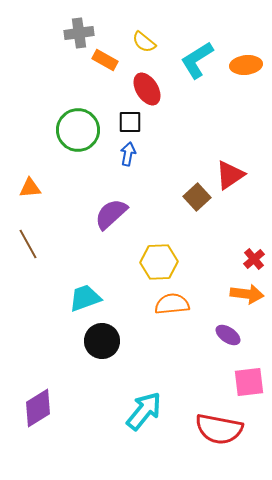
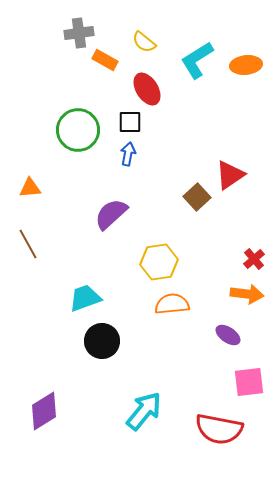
yellow hexagon: rotated 6 degrees counterclockwise
purple diamond: moved 6 px right, 3 px down
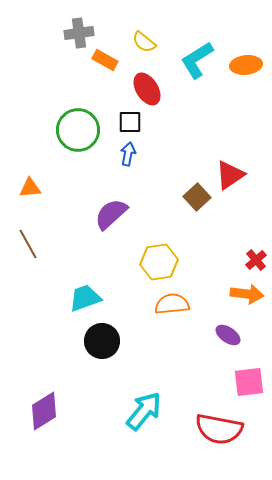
red cross: moved 2 px right, 1 px down
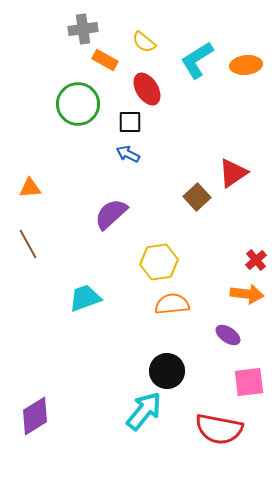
gray cross: moved 4 px right, 4 px up
green circle: moved 26 px up
blue arrow: rotated 75 degrees counterclockwise
red triangle: moved 3 px right, 2 px up
black circle: moved 65 px right, 30 px down
purple diamond: moved 9 px left, 5 px down
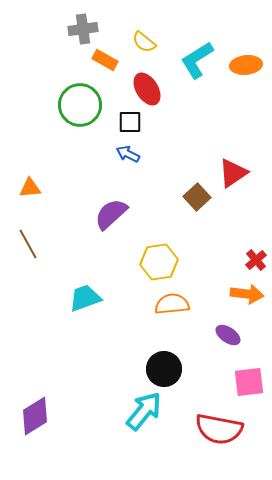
green circle: moved 2 px right, 1 px down
black circle: moved 3 px left, 2 px up
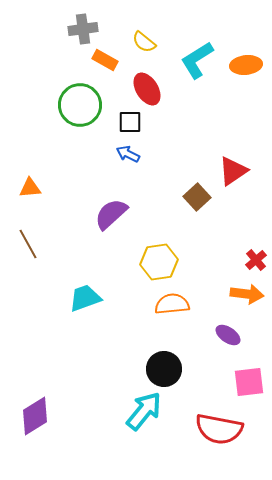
red triangle: moved 2 px up
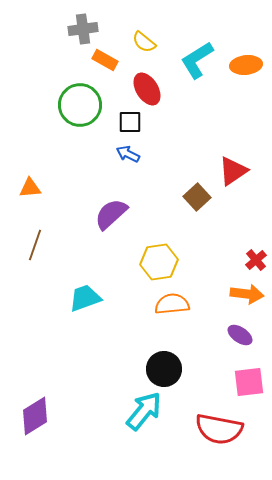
brown line: moved 7 px right, 1 px down; rotated 48 degrees clockwise
purple ellipse: moved 12 px right
